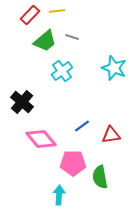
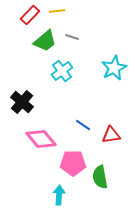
cyan star: rotated 25 degrees clockwise
blue line: moved 1 px right, 1 px up; rotated 70 degrees clockwise
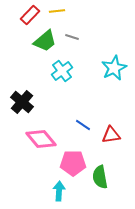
cyan arrow: moved 4 px up
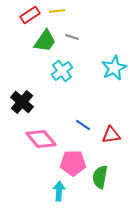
red rectangle: rotated 12 degrees clockwise
green trapezoid: rotated 15 degrees counterclockwise
green semicircle: rotated 20 degrees clockwise
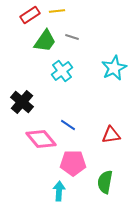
blue line: moved 15 px left
green semicircle: moved 5 px right, 5 px down
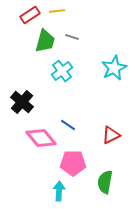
green trapezoid: rotated 20 degrees counterclockwise
red triangle: rotated 18 degrees counterclockwise
pink diamond: moved 1 px up
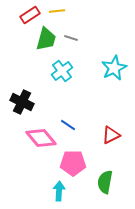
gray line: moved 1 px left, 1 px down
green trapezoid: moved 1 px right, 2 px up
black cross: rotated 15 degrees counterclockwise
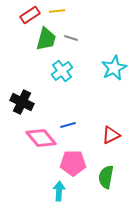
blue line: rotated 49 degrees counterclockwise
green semicircle: moved 1 px right, 5 px up
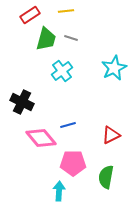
yellow line: moved 9 px right
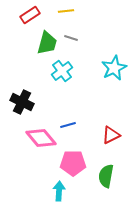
green trapezoid: moved 1 px right, 4 px down
green semicircle: moved 1 px up
